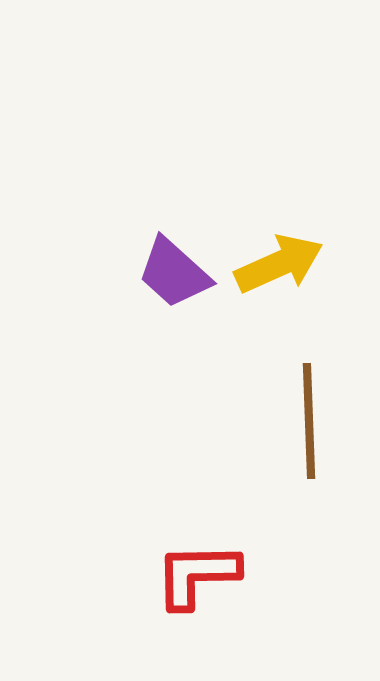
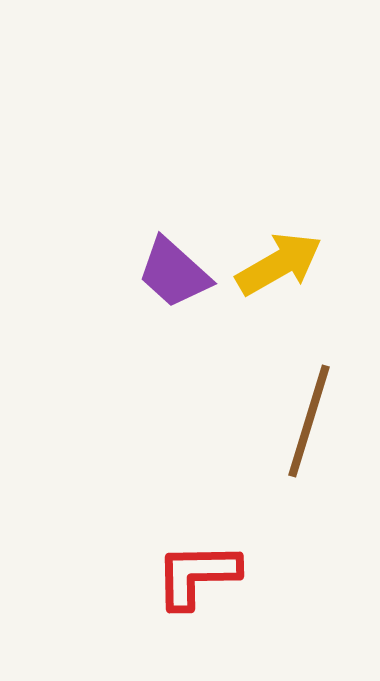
yellow arrow: rotated 6 degrees counterclockwise
brown line: rotated 19 degrees clockwise
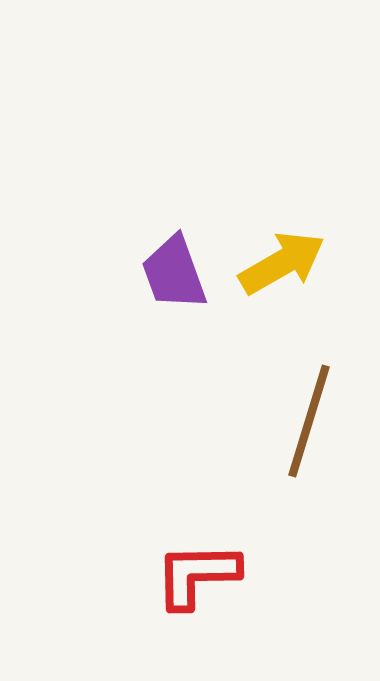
yellow arrow: moved 3 px right, 1 px up
purple trapezoid: rotated 28 degrees clockwise
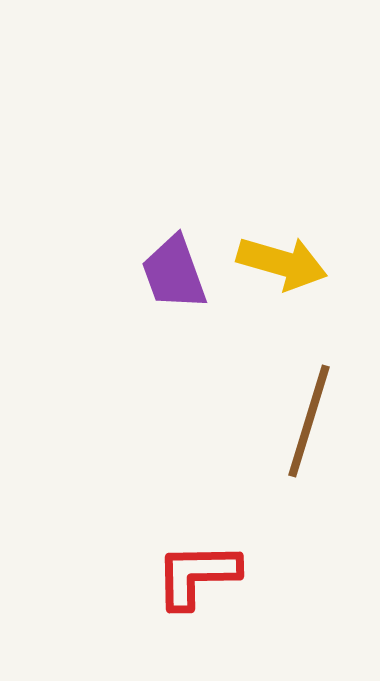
yellow arrow: rotated 46 degrees clockwise
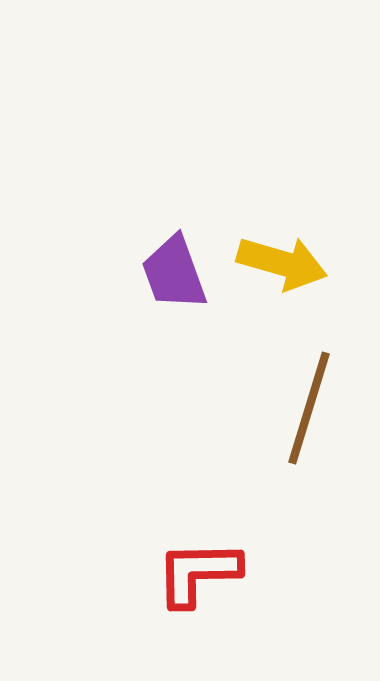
brown line: moved 13 px up
red L-shape: moved 1 px right, 2 px up
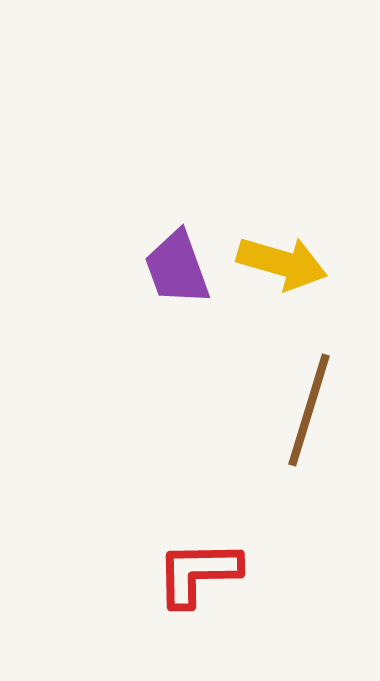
purple trapezoid: moved 3 px right, 5 px up
brown line: moved 2 px down
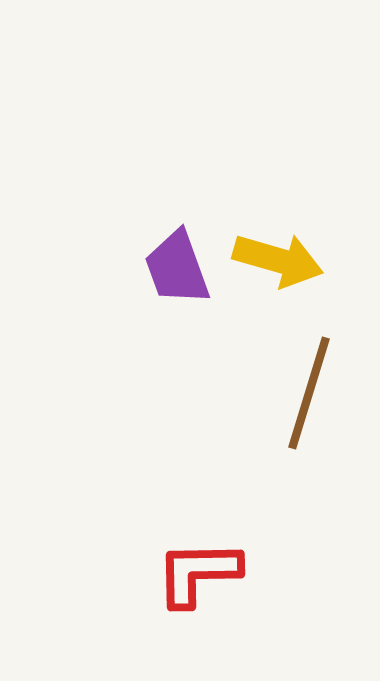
yellow arrow: moved 4 px left, 3 px up
brown line: moved 17 px up
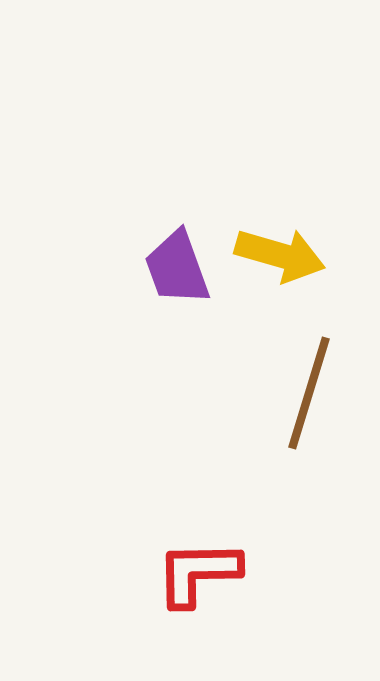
yellow arrow: moved 2 px right, 5 px up
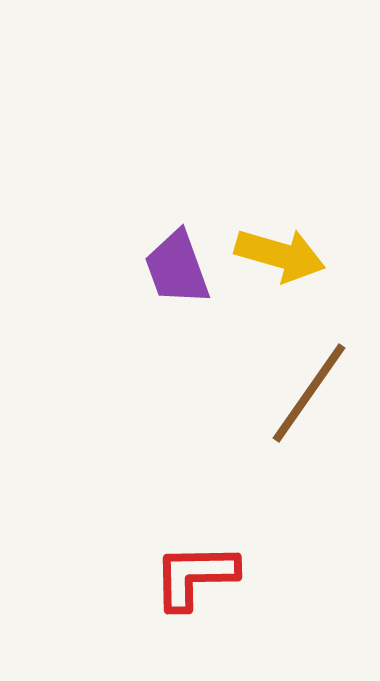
brown line: rotated 18 degrees clockwise
red L-shape: moved 3 px left, 3 px down
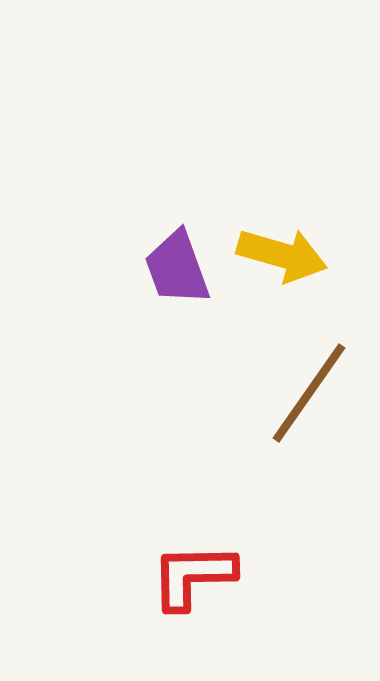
yellow arrow: moved 2 px right
red L-shape: moved 2 px left
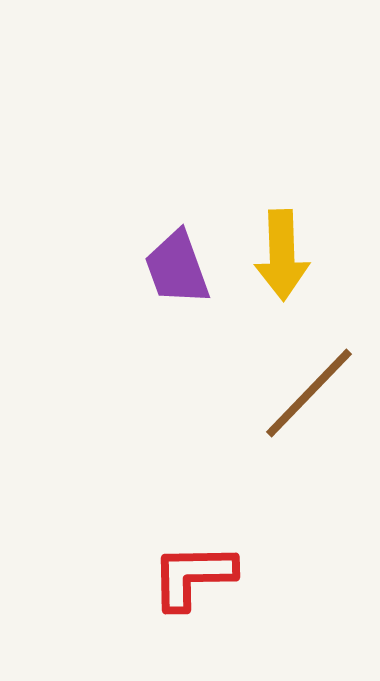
yellow arrow: rotated 72 degrees clockwise
brown line: rotated 9 degrees clockwise
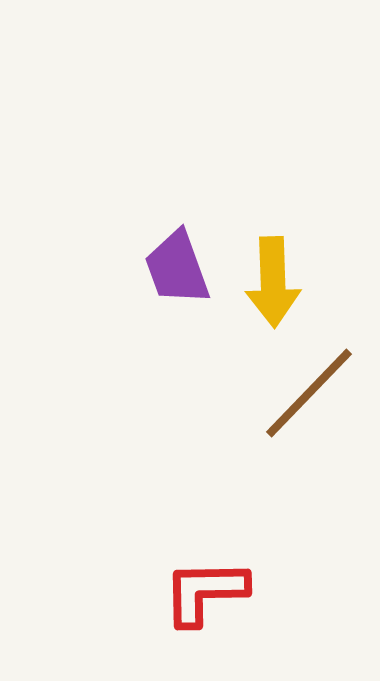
yellow arrow: moved 9 px left, 27 px down
red L-shape: moved 12 px right, 16 px down
